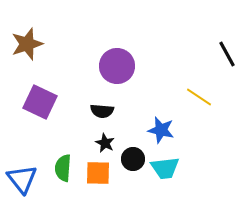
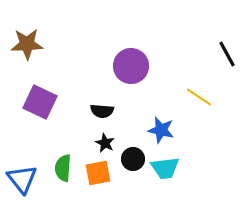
brown star: rotated 16 degrees clockwise
purple circle: moved 14 px right
orange square: rotated 12 degrees counterclockwise
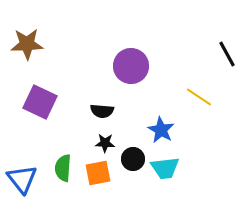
blue star: rotated 16 degrees clockwise
black star: rotated 24 degrees counterclockwise
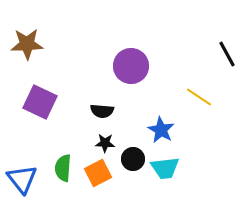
orange square: rotated 16 degrees counterclockwise
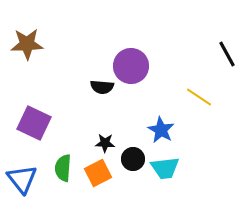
purple square: moved 6 px left, 21 px down
black semicircle: moved 24 px up
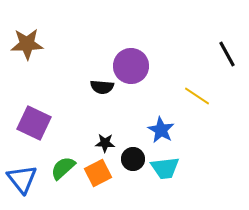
yellow line: moved 2 px left, 1 px up
green semicircle: rotated 44 degrees clockwise
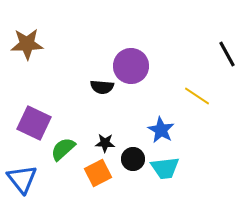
green semicircle: moved 19 px up
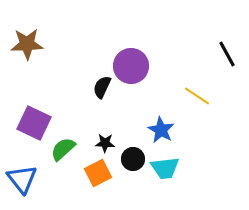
black semicircle: rotated 110 degrees clockwise
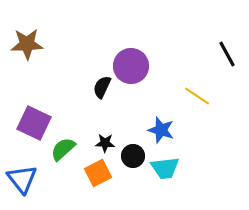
blue star: rotated 12 degrees counterclockwise
black circle: moved 3 px up
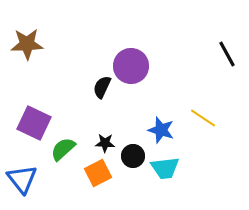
yellow line: moved 6 px right, 22 px down
